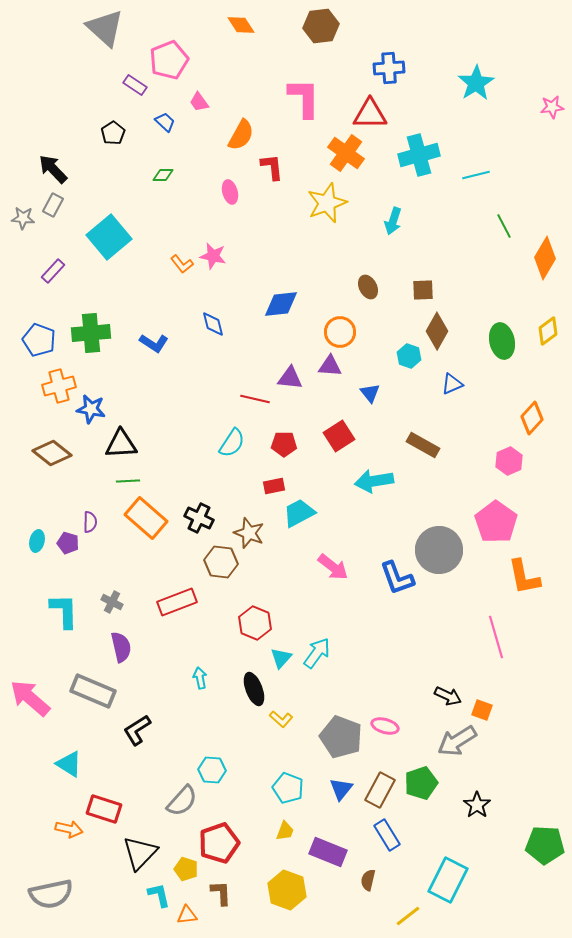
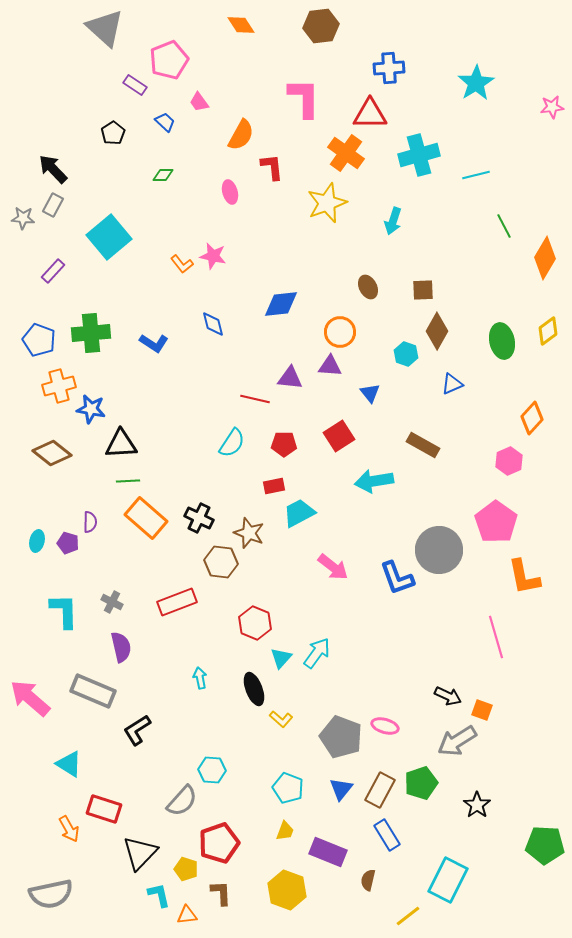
cyan hexagon at (409, 356): moved 3 px left, 2 px up
orange arrow at (69, 829): rotated 48 degrees clockwise
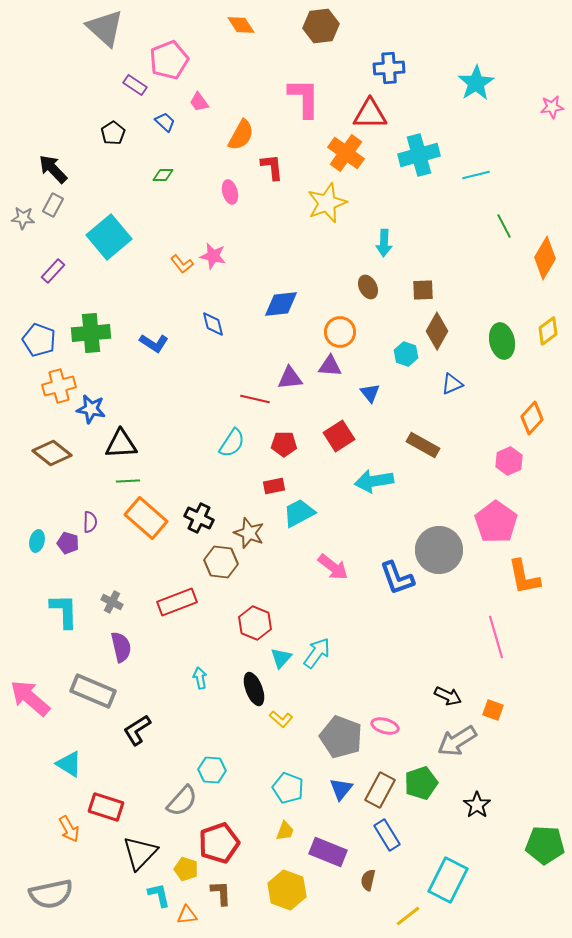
cyan arrow at (393, 221): moved 9 px left, 22 px down; rotated 16 degrees counterclockwise
purple triangle at (290, 378): rotated 12 degrees counterclockwise
orange square at (482, 710): moved 11 px right
red rectangle at (104, 809): moved 2 px right, 2 px up
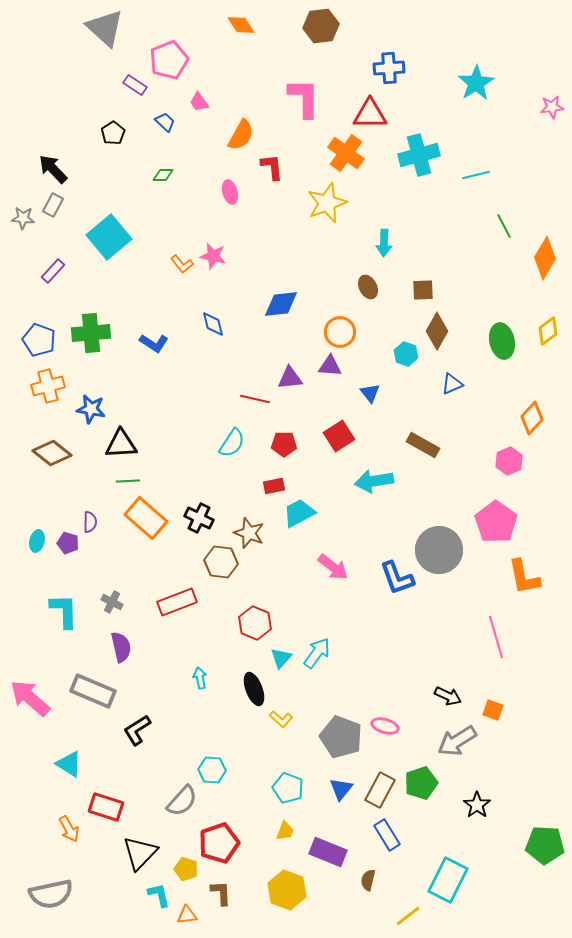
orange cross at (59, 386): moved 11 px left
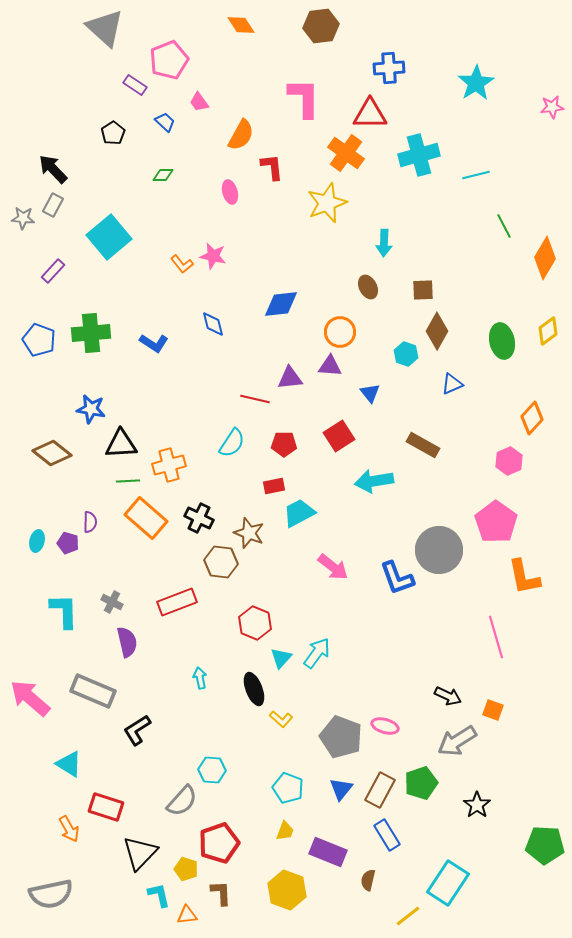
orange cross at (48, 386): moved 121 px right, 79 px down
purple semicircle at (121, 647): moved 6 px right, 5 px up
cyan rectangle at (448, 880): moved 3 px down; rotated 6 degrees clockwise
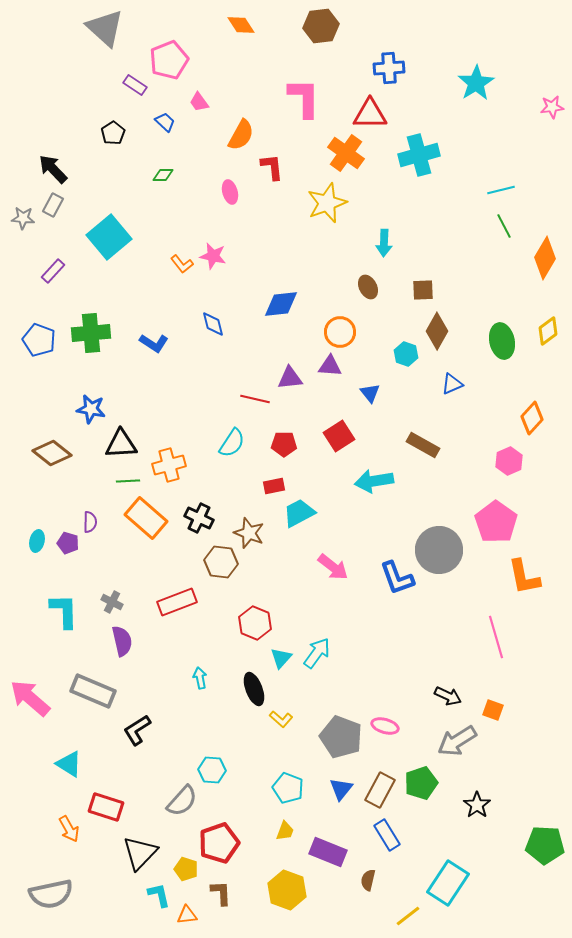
cyan line at (476, 175): moved 25 px right, 15 px down
purple semicircle at (127, 642): moved 5 px left, 1 px up
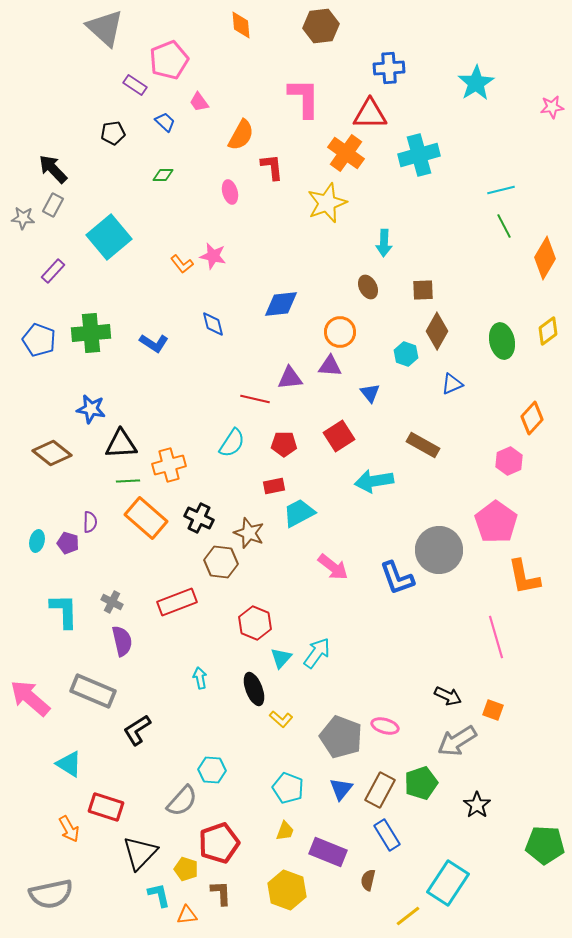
orange diamond at (241, 25): rotated 28 degrees clockwise
black pentagon at (113, 133): rotated 25 degrees clockwise
